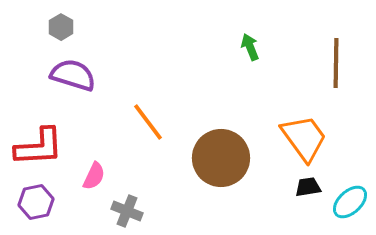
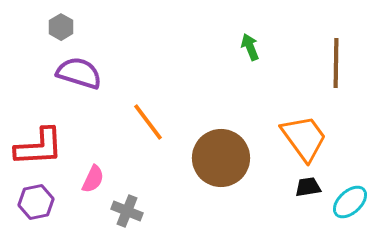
purple semicircle: moved 6 px right, 2 px up
pink semicircle: moved 1 px left, 3 px down
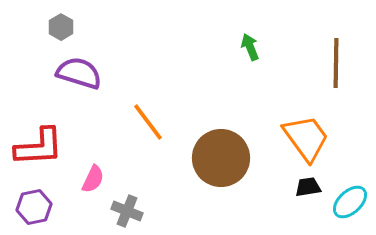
orange trapezoid: moved 2 px right
purple hexagon: moved 2 px left, 5 px down
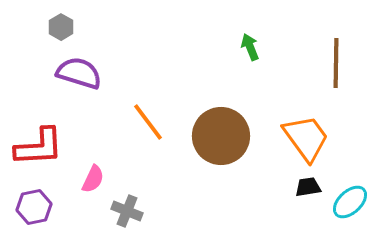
brown circle: moved 22 px up
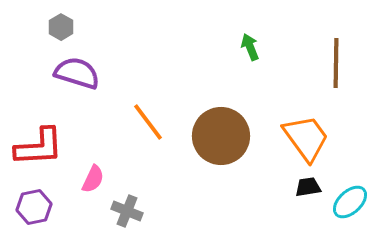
purple semicircle: moved 2 px left
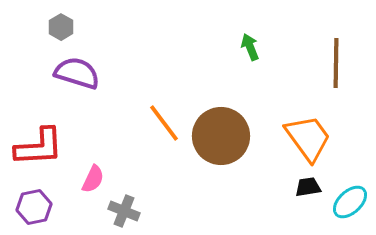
orange line: moved 16 px right, 1 px down
orange trapezoid: moved 2 px right
gray cross: moved 3 px left
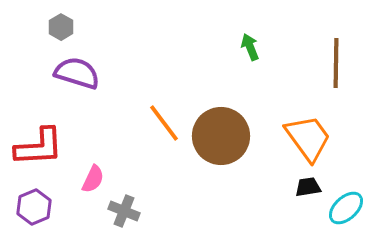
cyan ellipse: moved 4 px left, 6 px down
purple hexagon: rotated 12 degrees counterclockwise
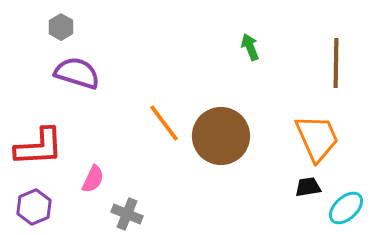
orange trapezoid: moved 9 px right; rotated 12 degrees clockwise
gray cross: moved 3 px right, 3 px down
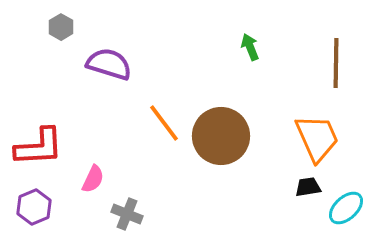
purple semicircle: moved 32 px right, 9 px up
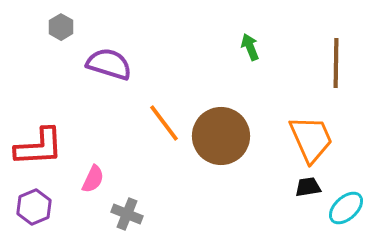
orange trapezoid: moved 6 px left, 1 px down
